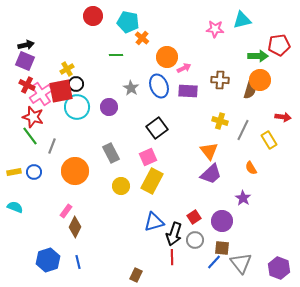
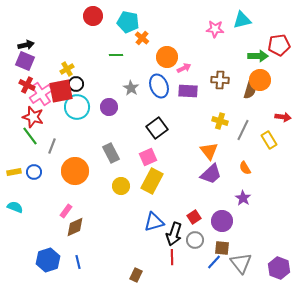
orange semicircle at (251, 168): moved 6 px left
brown diamond at (75, 227): rotated 40 degrees clockwise
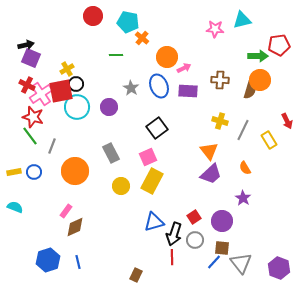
purple square at (25, 61): moved 6 px right, 3 px up
red arrow at (283, 117): moved 4 px right, 4 px down; rotated 56 degrees clockwise
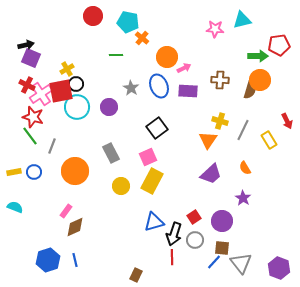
orange triangle at (209, 151): moved 1 px left, 11 px up; rotated 12 degrees clockwise
blue line at (78, 262): moved 3 px left, 2 px up
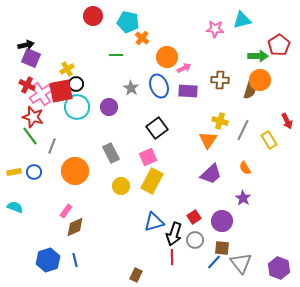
red pentagon at (279, 45): rotated 25 degrees counterclockwise
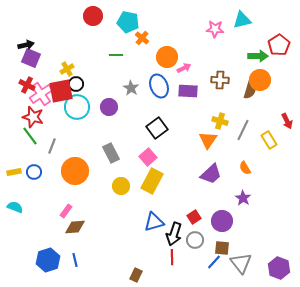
pink square at (148, 157): rotated 18 degrees counterclockwise
brown diamond at (75, 227): rotated 20 degrees clockwise
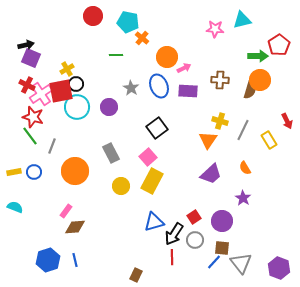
black arrow at (174, 234): rotated 15 degrees clockwise
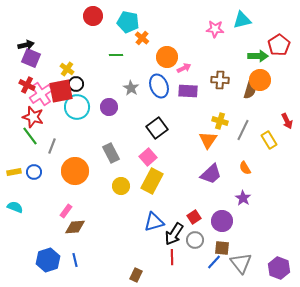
yellow cross at (67, 69): rotated 24 degrees counterclockwise
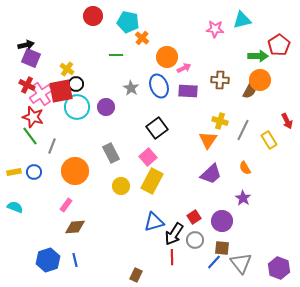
brown semicircle at (250, 90): rotated 12 degrees clockwise
purple circle at (109, 107): moved 3 px left
pink rectangle at (66, 211): moved 6 px up
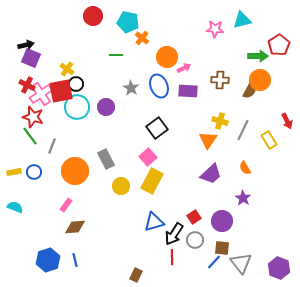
gray rectangle at (111, 153): moved 5 px left, 6 px down
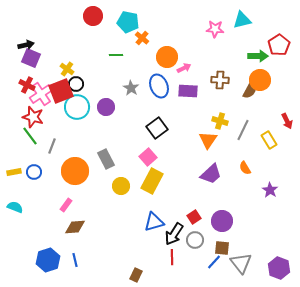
red square at (61, 91): rotated 10 degrees counterclockwise
purple star at (243, 198): moved 27 px right, 8 px up
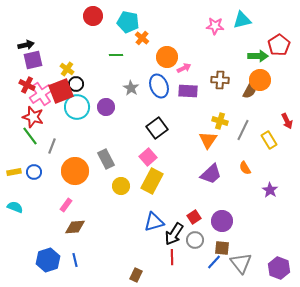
pink star at (215, 29): moved 3 px up
purple square at (31, 58): moved 2 px right, 2 px down; rotated 36 degrees counterclockwise
